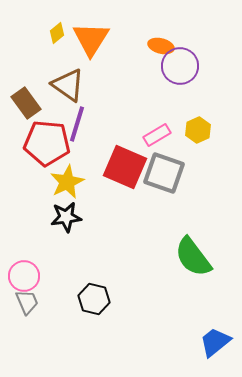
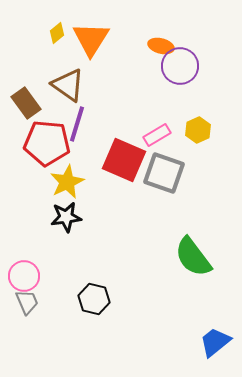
red square: moved 1 px left, 7 px up
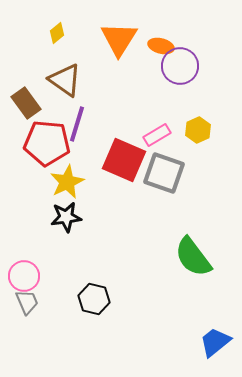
orange triangle: moved 28 px right
brown triangle: moved 3 px left, 5 px up
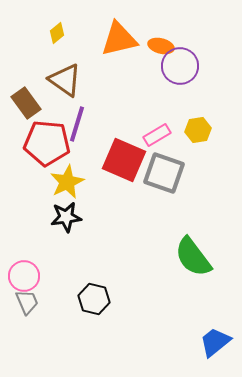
orange triangle: rotated 45 degrees clockwise
yellow hexagon: rotated 15 degrees clockwise
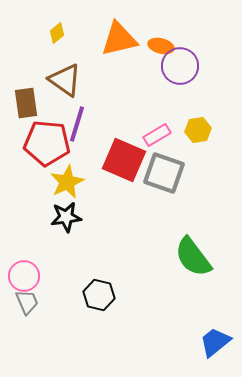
brown rectangle: rotated 28 degrees clockwise
black hexagon: moved 5 px right, 4 px up
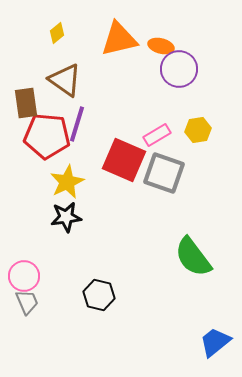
purple circle: moved 1 px left, 3 px down
red pentagon: moved 7 px up
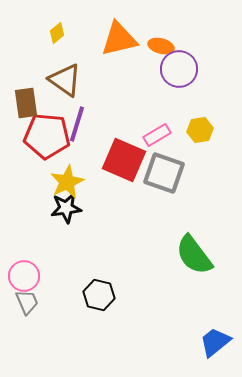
yellow hexagon: moved 2 px right
black star: moved 9 px up
green semicircle: moved 1 px right, 2 px up
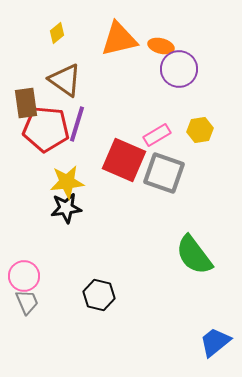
red pentagon: moved 1 px left, 7 px up
yellow star: rotated 20 degrees clockwise
